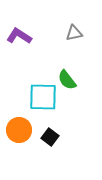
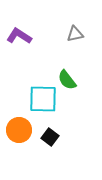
gray triangle: moved 1 px right, 1 px down
cyan square: moved 2 px down
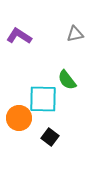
orange circle: moved 12 px up
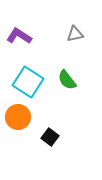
cyan square: moved 15 px left, 17 px up; rotated 32 degrees clockwise
orange circle: moved 1 px left, 1 px up
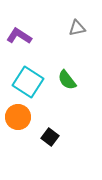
gray triangle: moved 2 px right, 6 px up
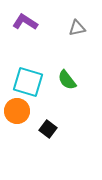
purple L-shape: moved 6 px right, 14 px up
cyan square: rotated 16 degrees counterclockwise
orange circle: moved 1 px left, 6 px up
black square: moved 2 px left, 8 px up
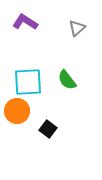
gray triangle: rotated 30 degrees counterclockwise
cyan square: rotated 20 degrees counterclockwise
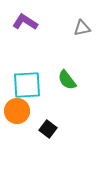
gray triangle: moved 5 px right; rotated 30 degrees clockwise
cyan square: moved 1 px left, 3 px down
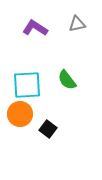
purple L-shape: moved 10 px right, 6 px down
gray triangle: moved 5 px left, 4 px up
orange circle: moved 3 px right, 3 px down
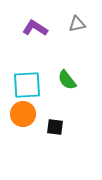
orange circle: moved 3 px right
black square: moved 7 px right, 2 px up; rotated 30 degrees counterclockwise
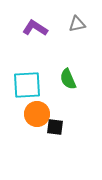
green semicircle: moved 1 px right, 1 px up; rotated 15 degrees clockwise
orange circle: moved 14 px right
